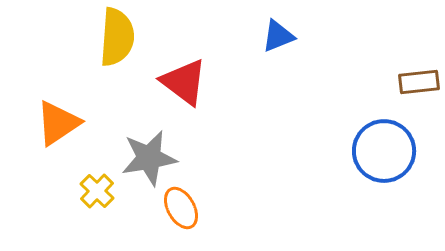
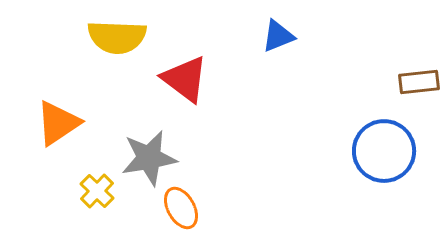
yellow semicircle: rotated 88 degrees clockwise
red triangle: moved 1 px right, 3 px up
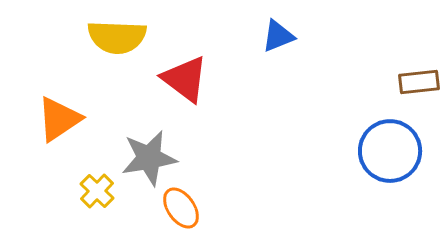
orange triangle: moved 1 px right, 4 px up
blue circle: moved 6 px right
orange ellipse: rotated 6 degrees counterclockwise
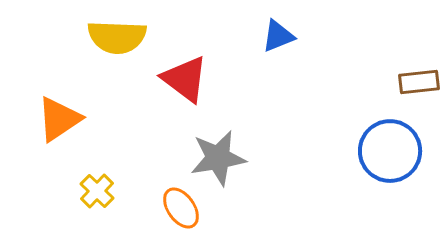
gray star: moved 69 px right
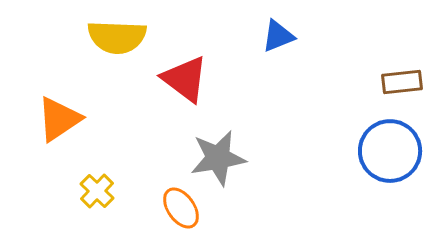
brown rectangle: moved 17 px left
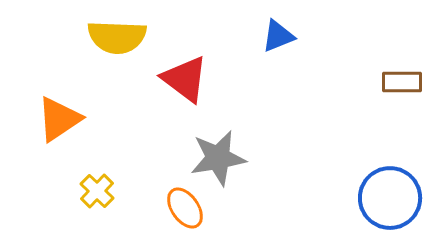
brown rectangle: rotated 6 degrees clockwise
blue circle: moved 47 px down
orange ellipse: moved 4 px right
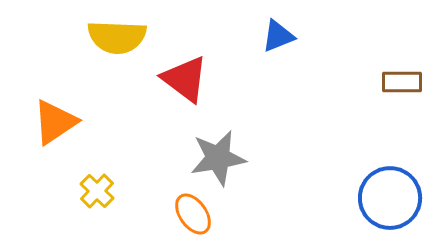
orange triangle: moved 4 px left, 3 px down
orange ellipse: moved 8 px right, 6 px down
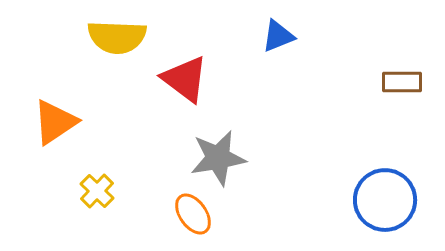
blue circle: moved 5 px left, 2 px down
